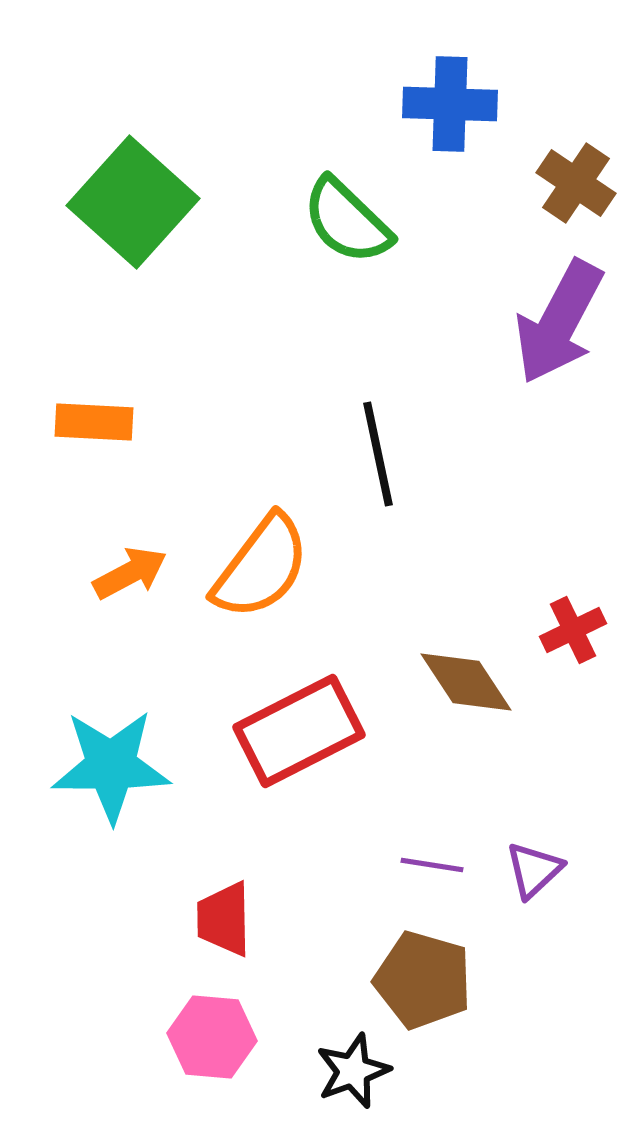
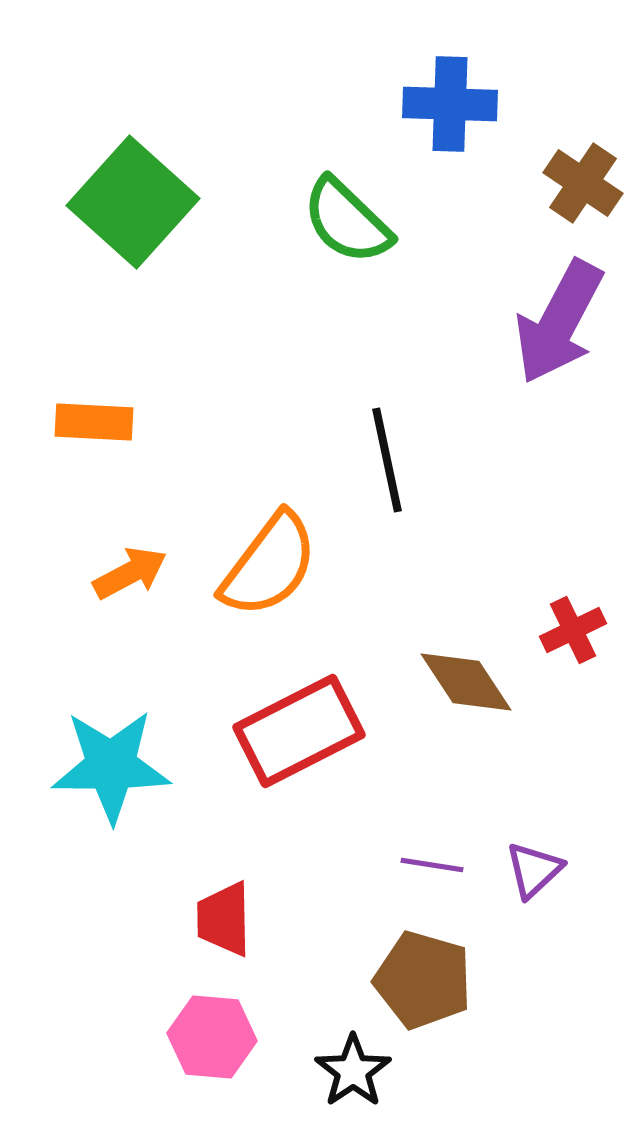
brown cross: moved 7 px right
black line: moved 9 px right, 6 px down
orange semicircle: moved 8 px right, 2 px up
black star: rotated 14 degrees counterclockwise
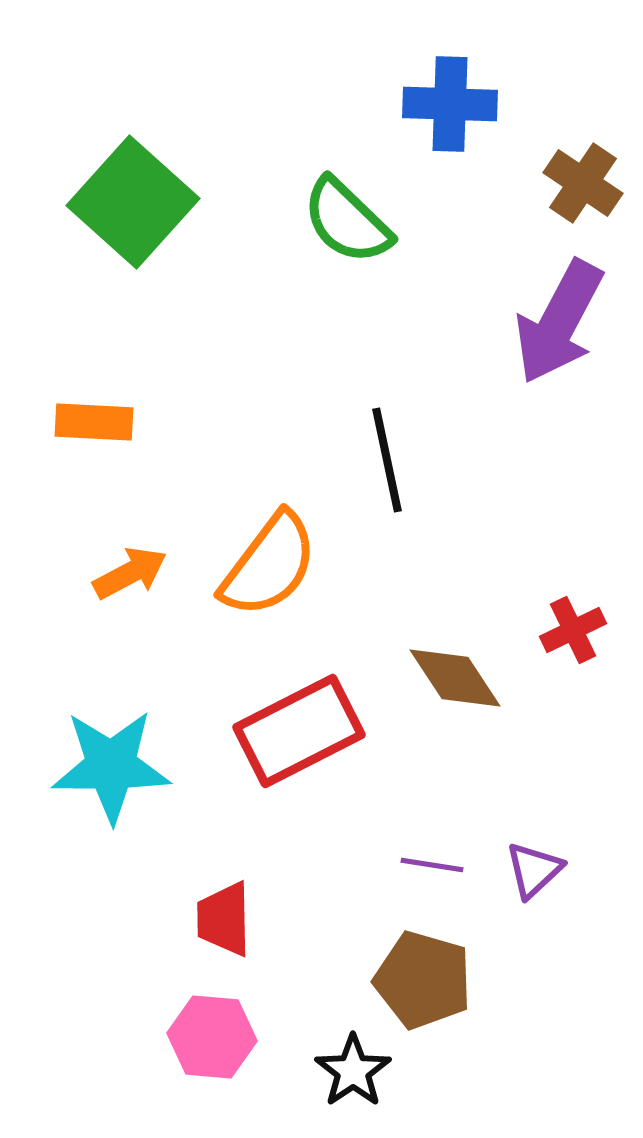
brown diamond: moved 11 px left, 4 px up
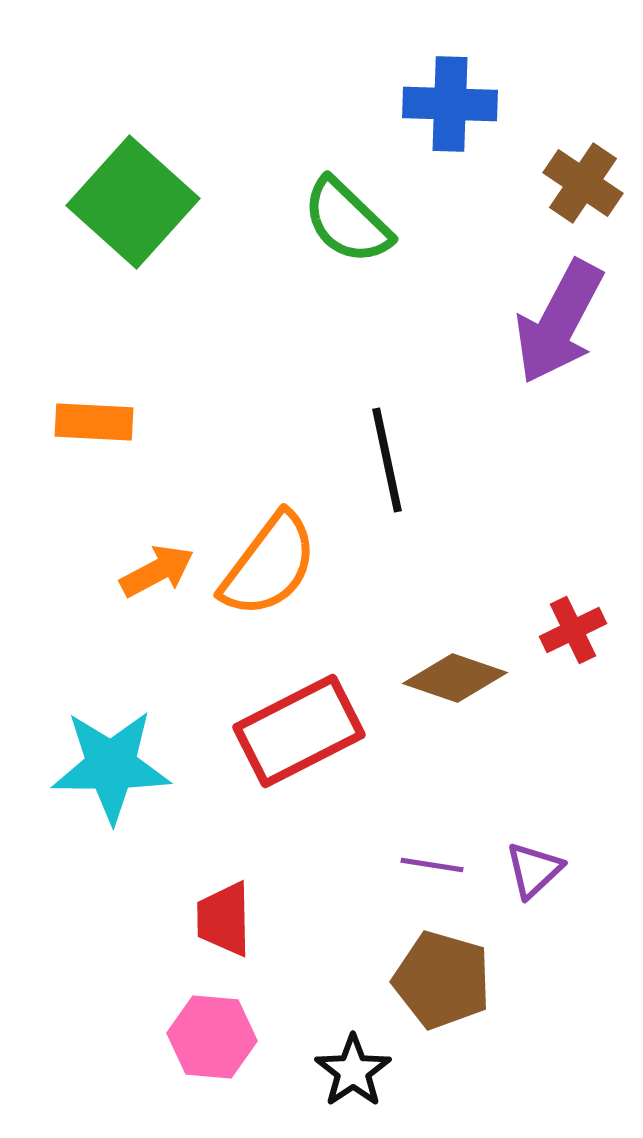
orange arrow: moved 27 px right, 2 px up
brown diamond: rotated 38 degrees counterclockwise
brown pentagon: moved 19 px right
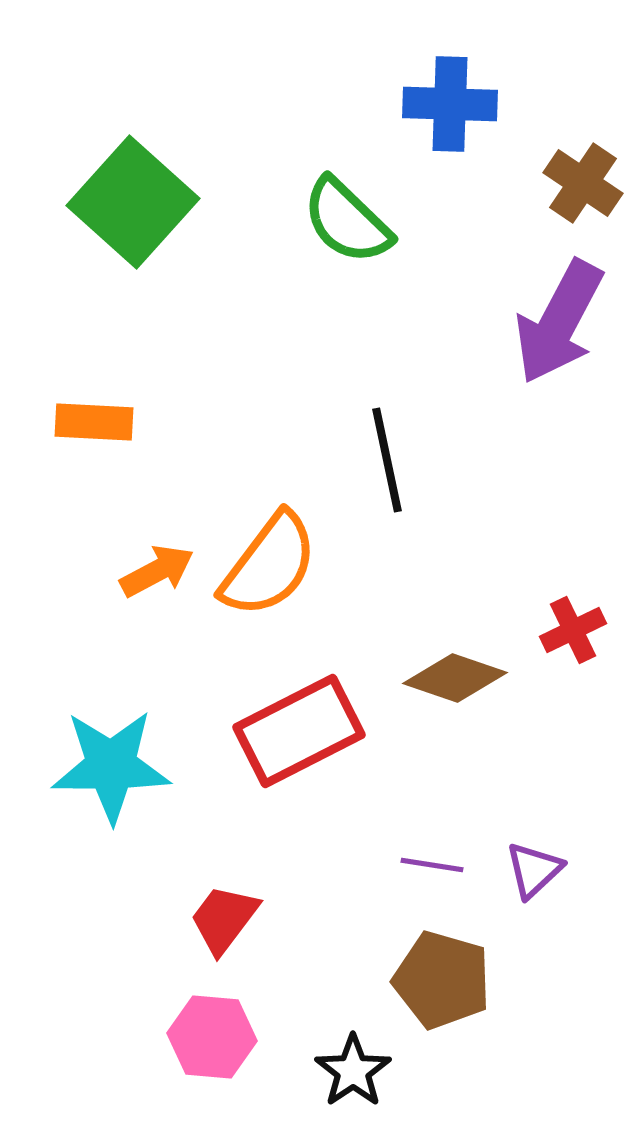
red trapezoid: rotated 38 degrees clockwise
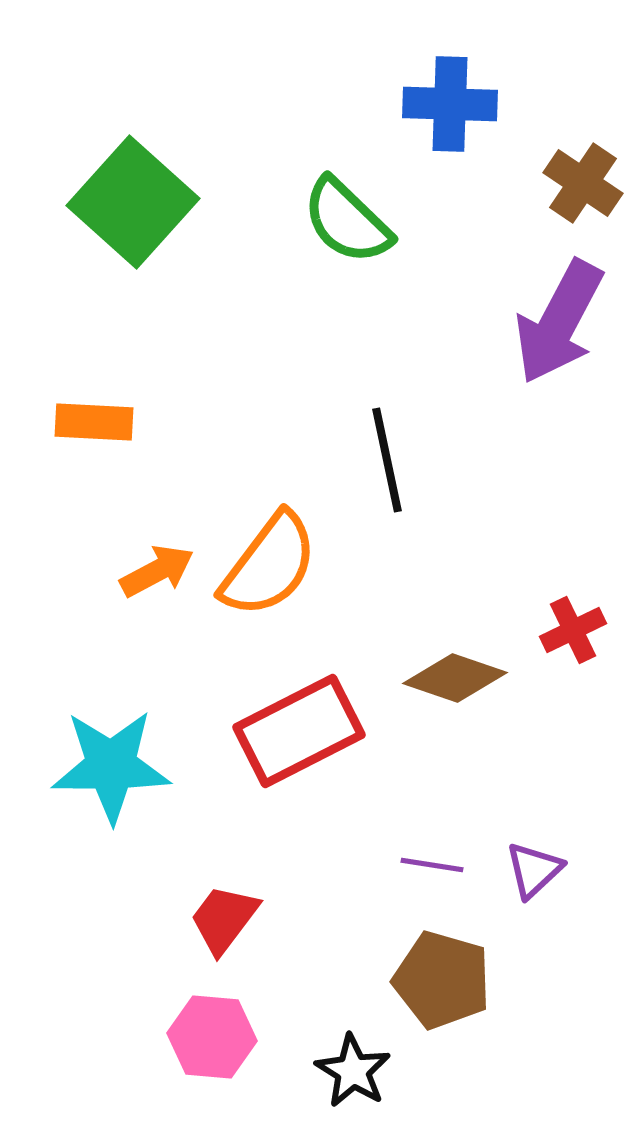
black star: rotated 6 degrees counterclockwise
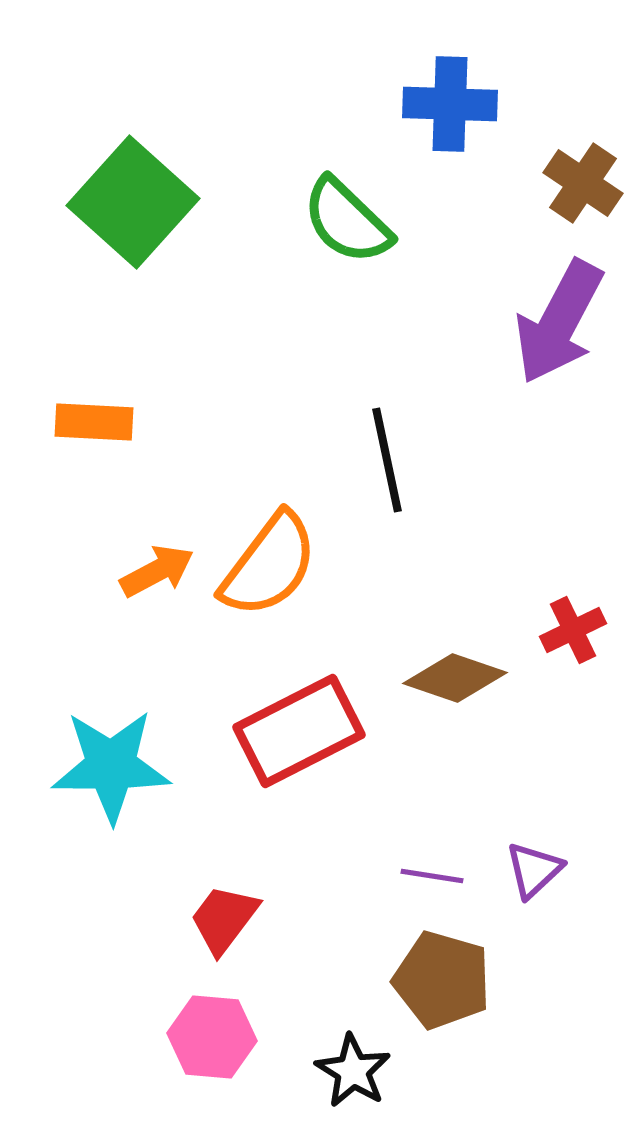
purple line: moved 11 px down
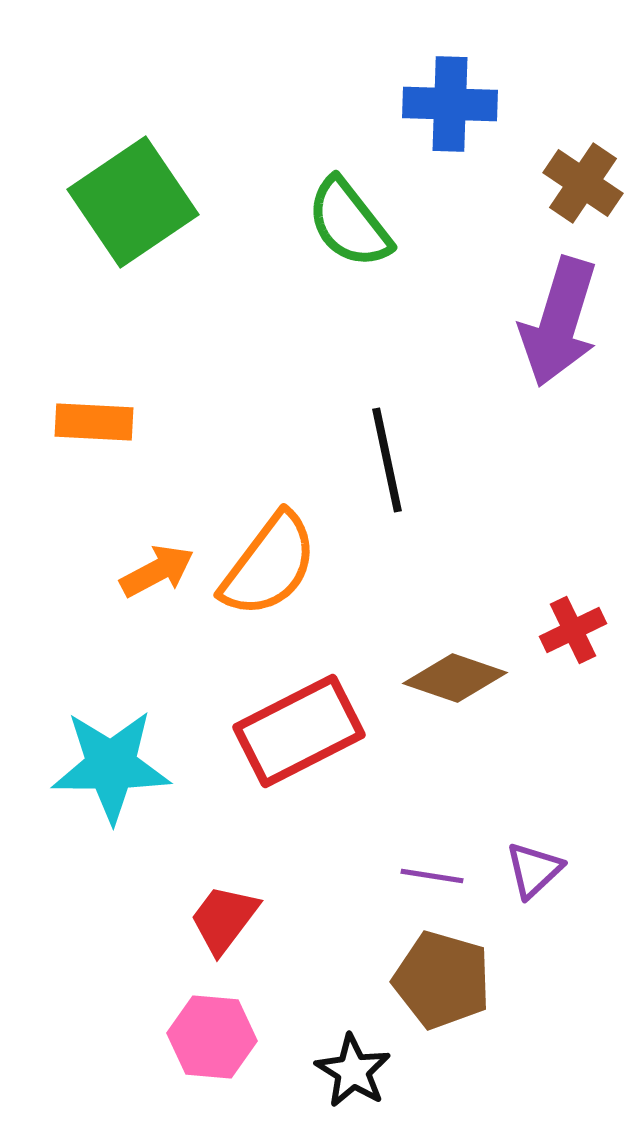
green square: rotated 14 degrees clockwise
green semicircle: moved 2 px right, 2 px down; rotated 8 degrees clockwise
purple arrow: rotated 11 degrees counterclockwise
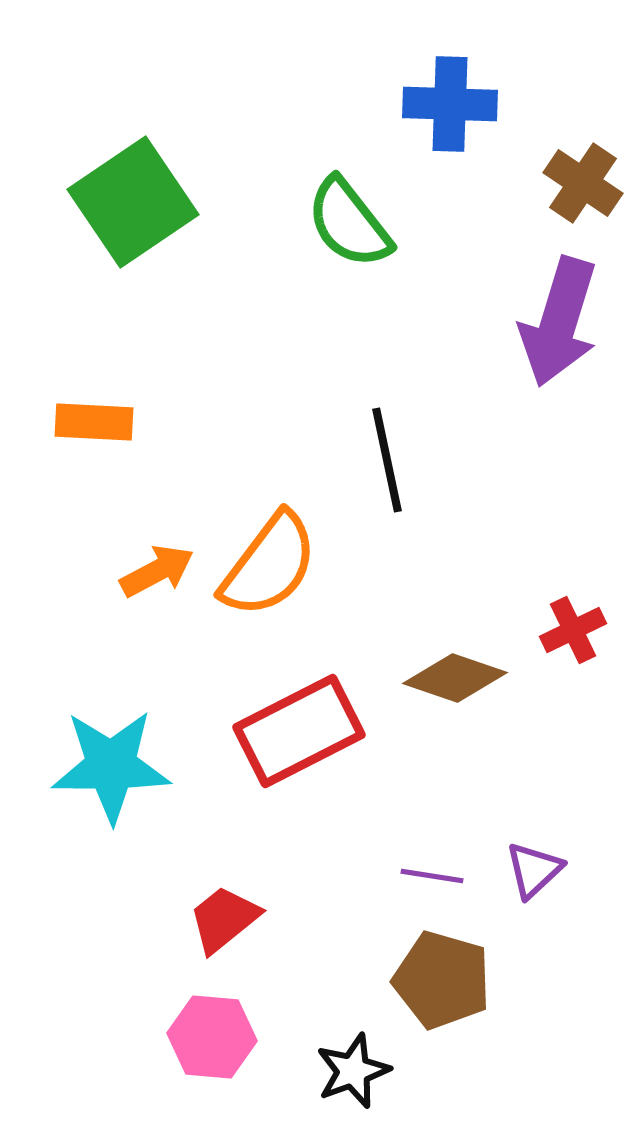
red trapezoid: rotated 14 degrees clockwise
black star: rotated 20 degrees clockwise
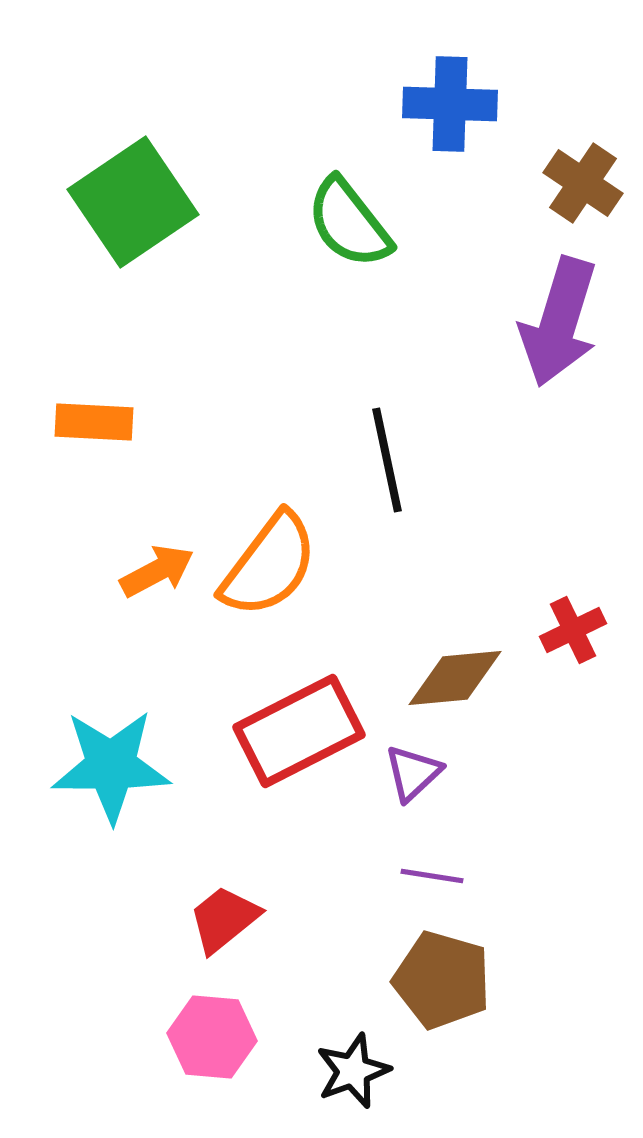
brown diamond: rotated 24 degrees counterclockwise
purple triangle: moved 121 px left, 97 px up
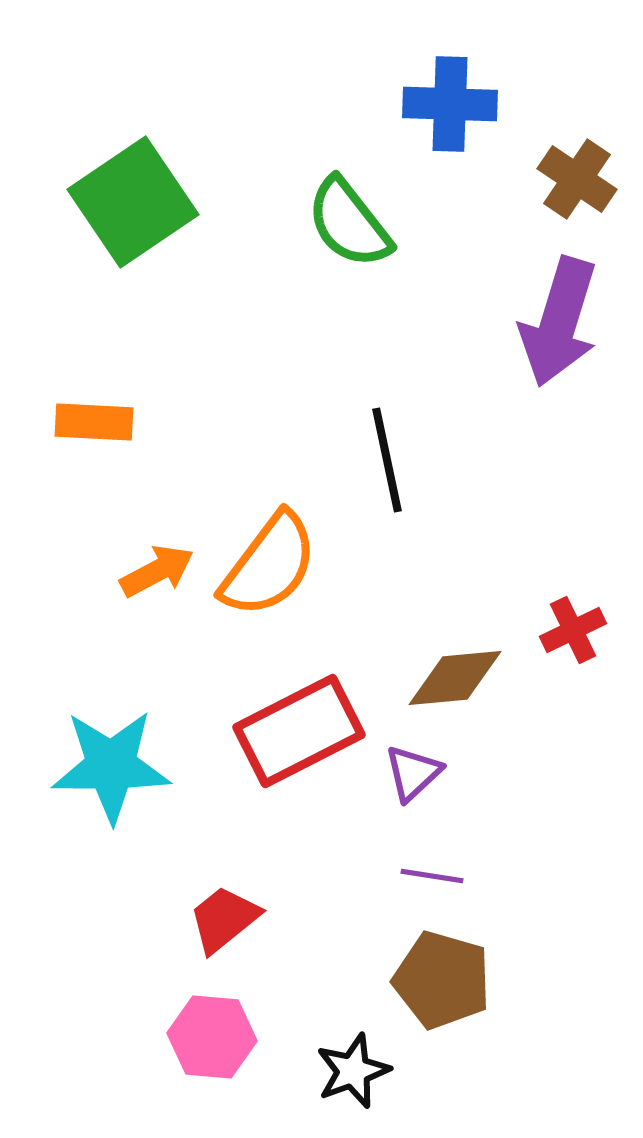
brown cross: moved 6 px left, 4 px up
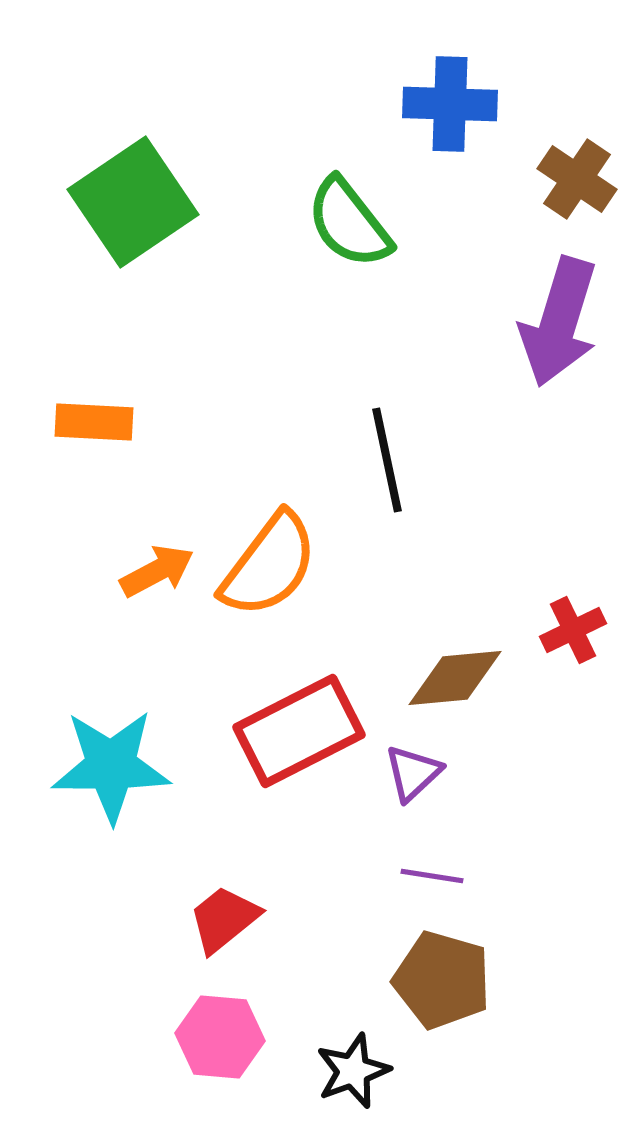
pink hexagon: moved 8 px right
